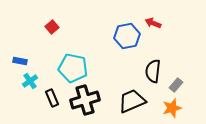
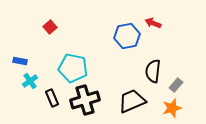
red square: moved 2 px left
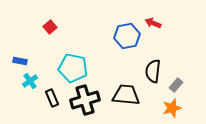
black trapezoid: moved 6 px left, 6 px up; rotated 28 degrees clockwise
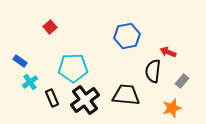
red arrow: moved 15 px right, 29 px down
blue rectangle: rotated 24 degrees clockwise
cyan pentagon: rotated 12 degrees counterclockwise
cyan cross: moved 1 px down
gray rectangle: moved 6 px right, 4 px up
black cross: rotated 20 degrees counterclockwise
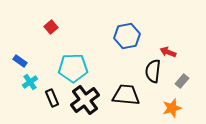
red square: moved 1 px right
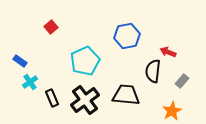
cyan pentagon: moved 12 px right, 7 px up; rotated 24 degrees counterclockwise
orange star: moved 3 px down; rotated 12 degrees counterclockwise
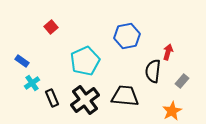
red arrow: rotated 84 degrees clockwise
blue rectangle: moved 2 px right
cyan cross: moved 2 px right, 1 px down
black trapezoid: moved 1 px left, 1 px down
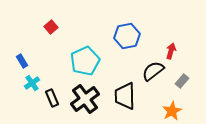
red arrow: moved 3 px right, 1 px up
blue rectangle: rotated 24 degrees clockwise
black semicircle: rotated 45 degrees clockwise
black trapezoid: rotated 96 degrees counterclockwise
black cross: moved 1 px up
